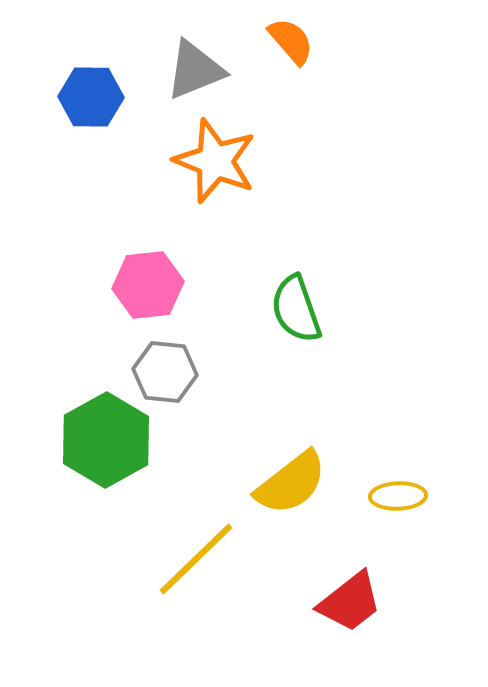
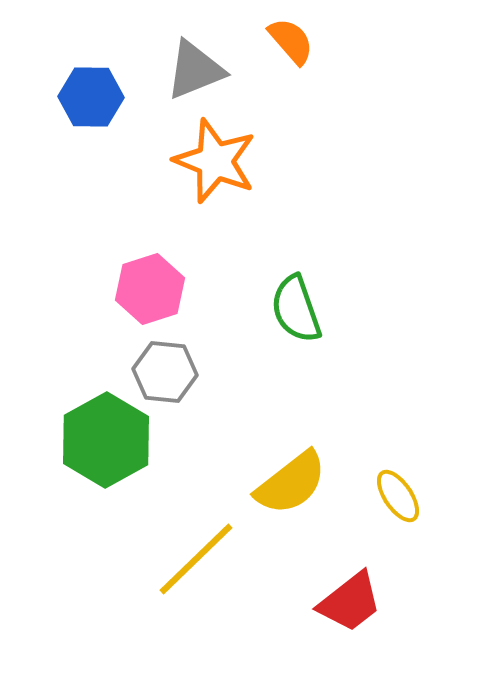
pink hexagon: moved 2 px right, 4 px down; rotated 12 degrees counterclockwise
yellow ellipse: rotated 58 degrees clockwise
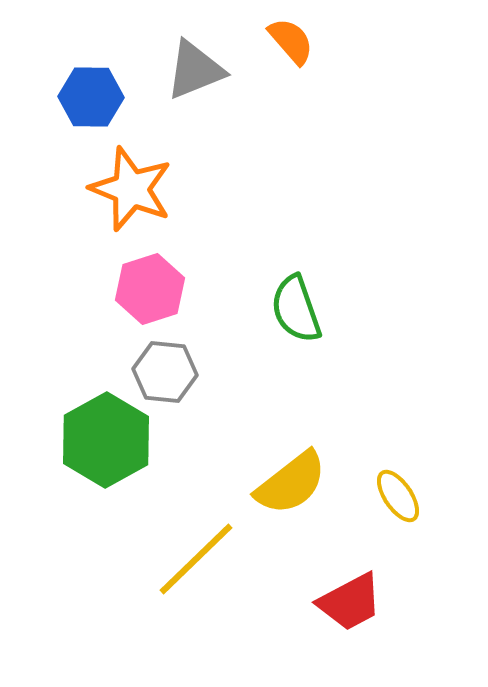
orange star: moved 84 px left, 28 px down
red trapezoid: rotated 10 degrees clockwise
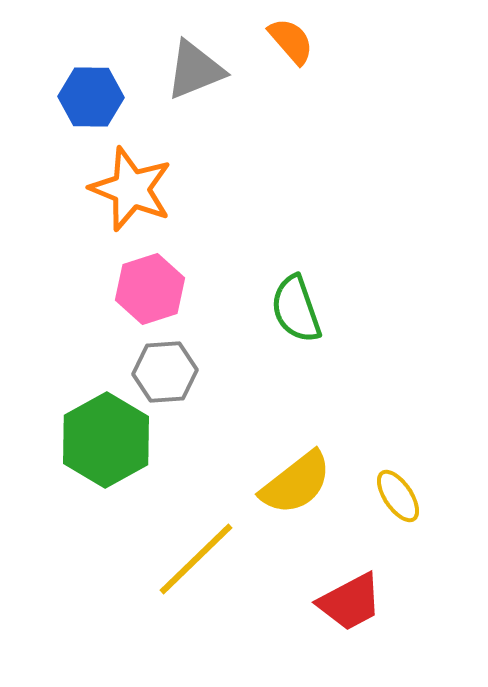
gray hexagon: rotated 10 degrees counterclockwise
yellow semicircle: moved 5 px right
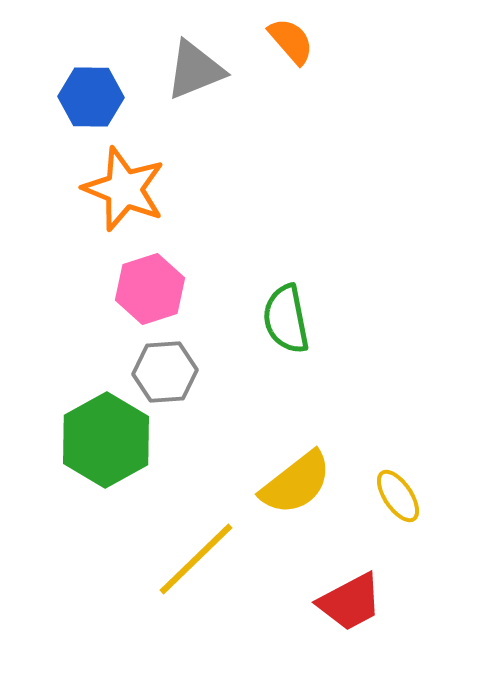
orange star: moved 7 px left
green semicircle: moved 10 px left, 10 px down; rotated 8 degrees clockwise
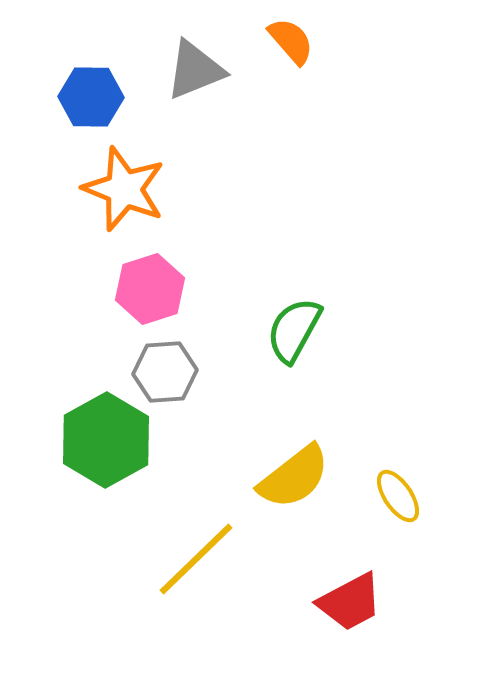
green semicircle: moved 8 px right, 11 px down; rotated 40 degrees clockwise
yellow semicircle: moved 2 px left, 6 px up
